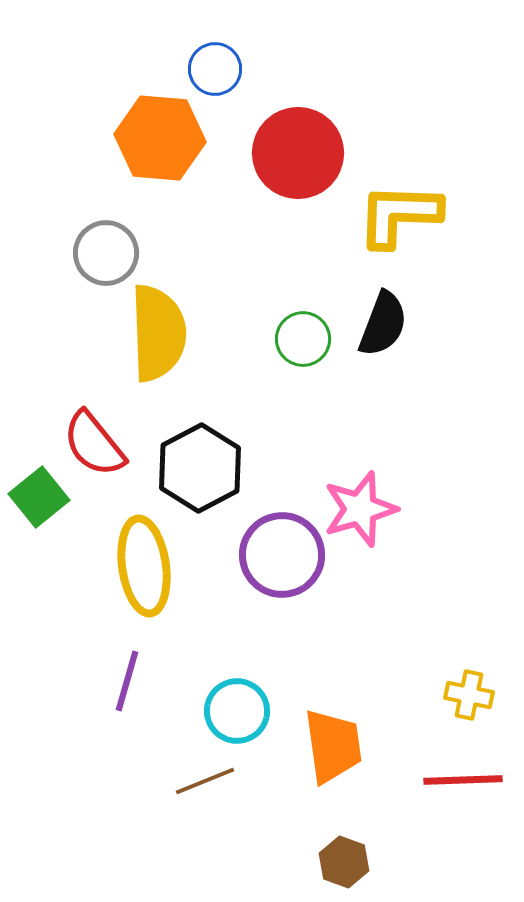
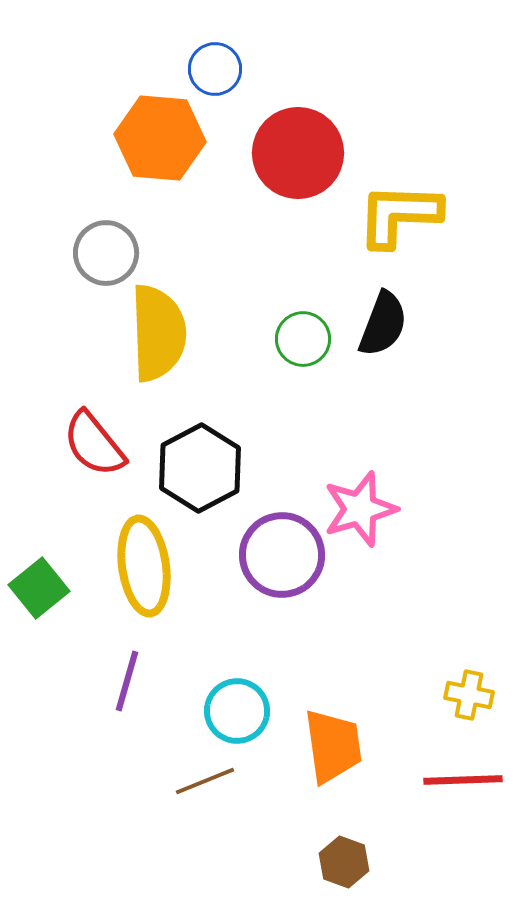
green square: moved 91 px down
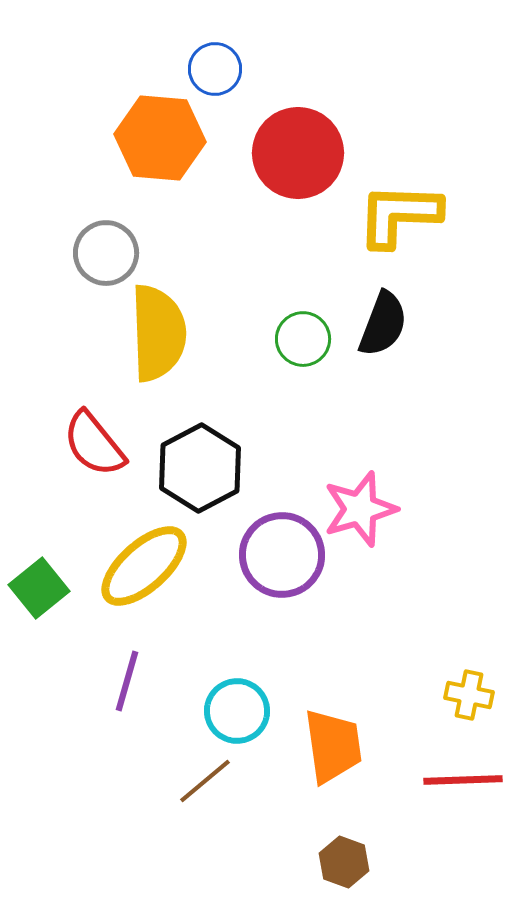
yellow ellipse: rotated 56 degrees clockwise
brown line: rotated 18 degrees counterclockwise
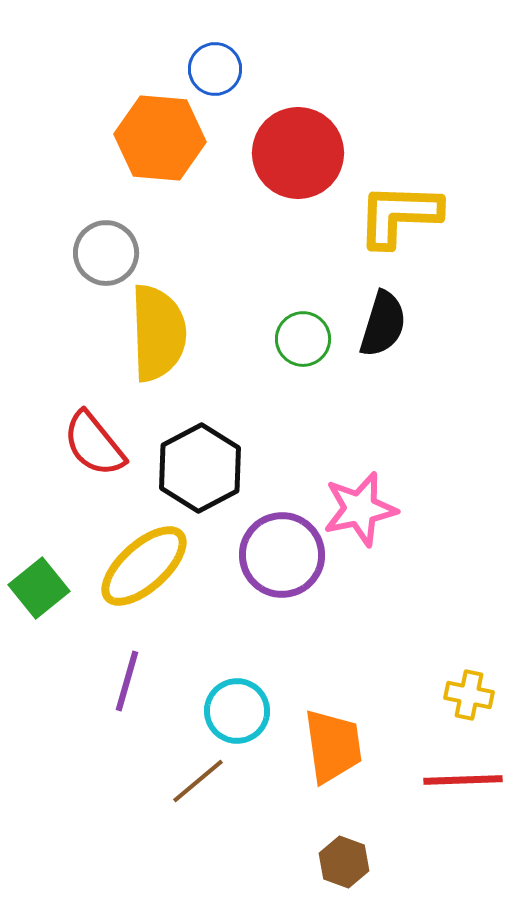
black semicircle: rotated 4 degrees counterclockwise
pink star: rotated 4 degrees clockwise
brown line: moved 7 px left
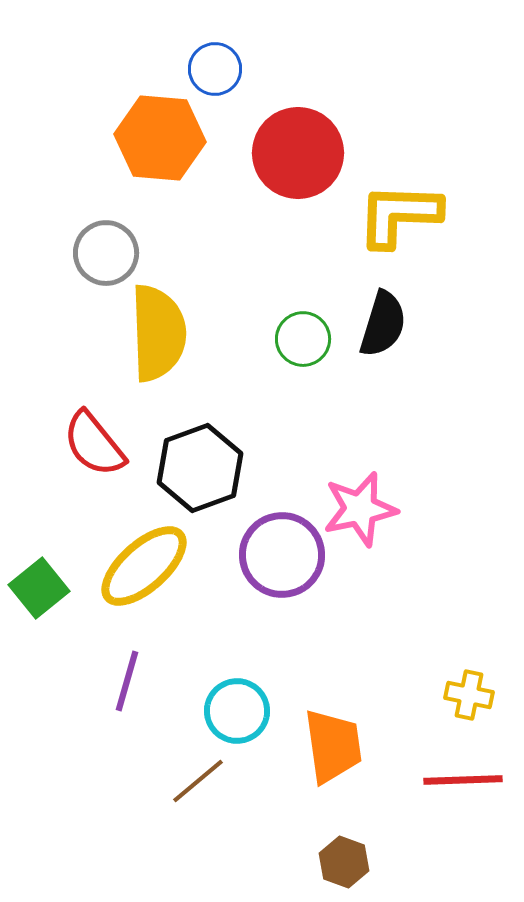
black hexagon: rotated 8 degrees clockwise
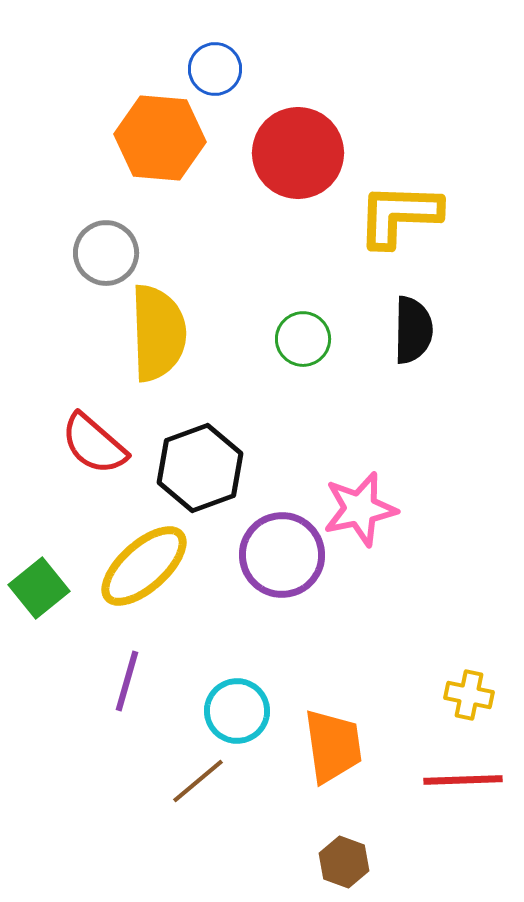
black semicircle: moved 30 px right, 6 px down; rotated 16 degrees counterclockwise
red semicircle: rotated 10 degrees counterclockwise
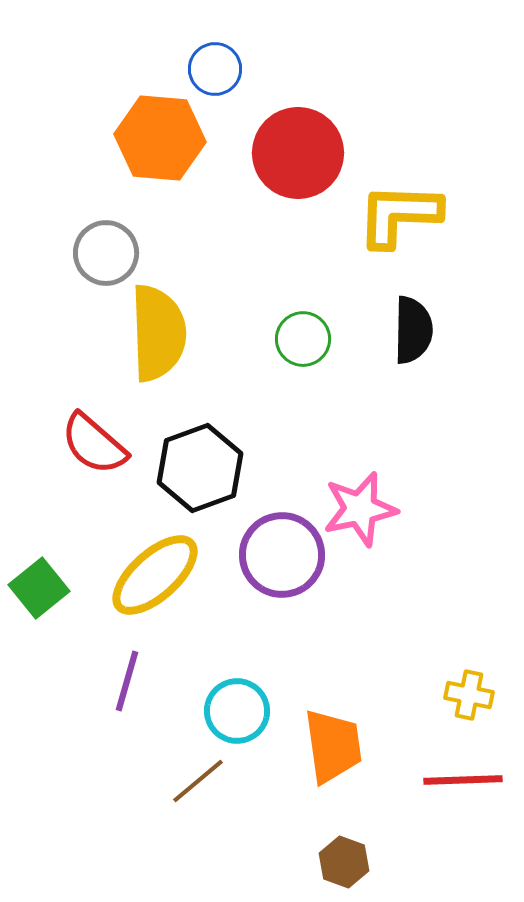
yellow ellipse: moved 11 px right, 9 px down
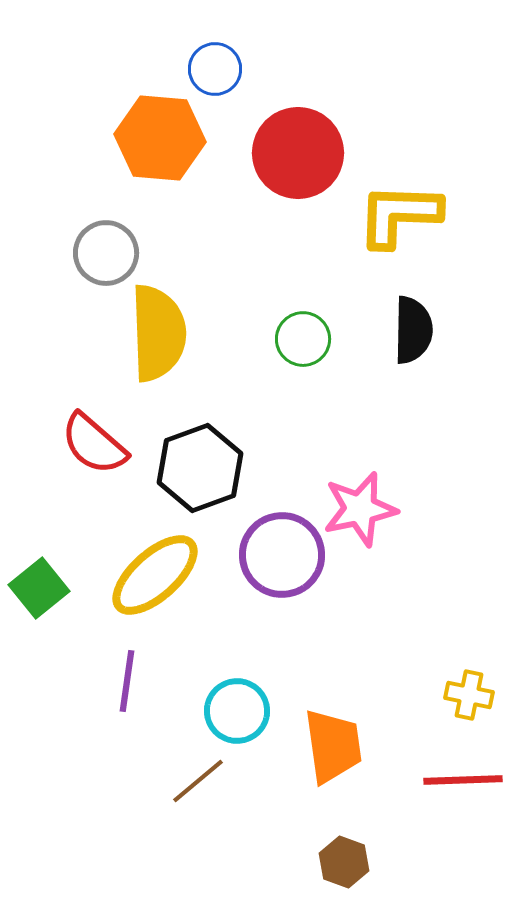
purple line: rotated 8 degrees counterclockwise
